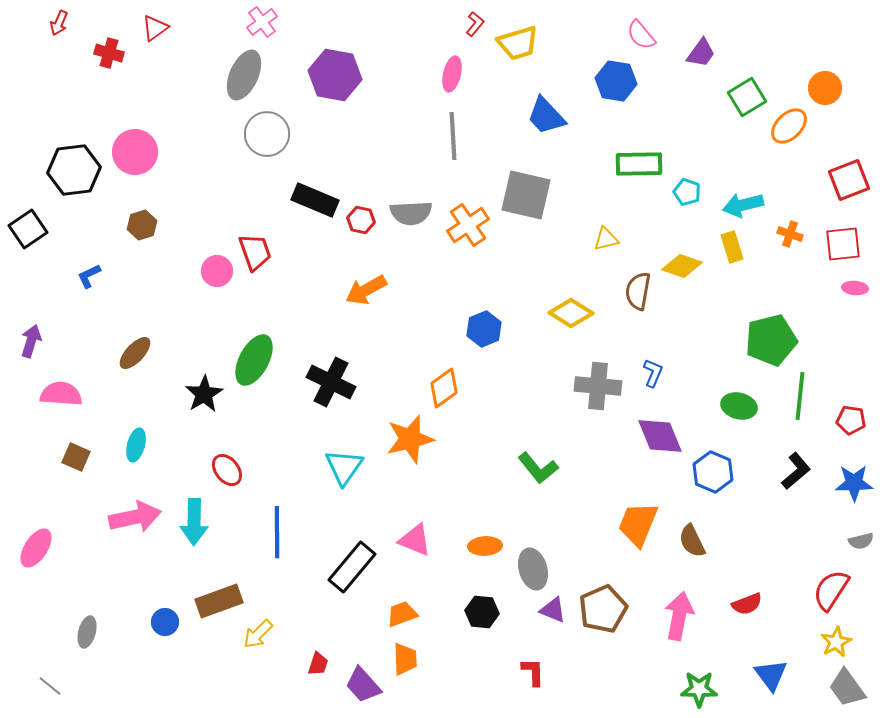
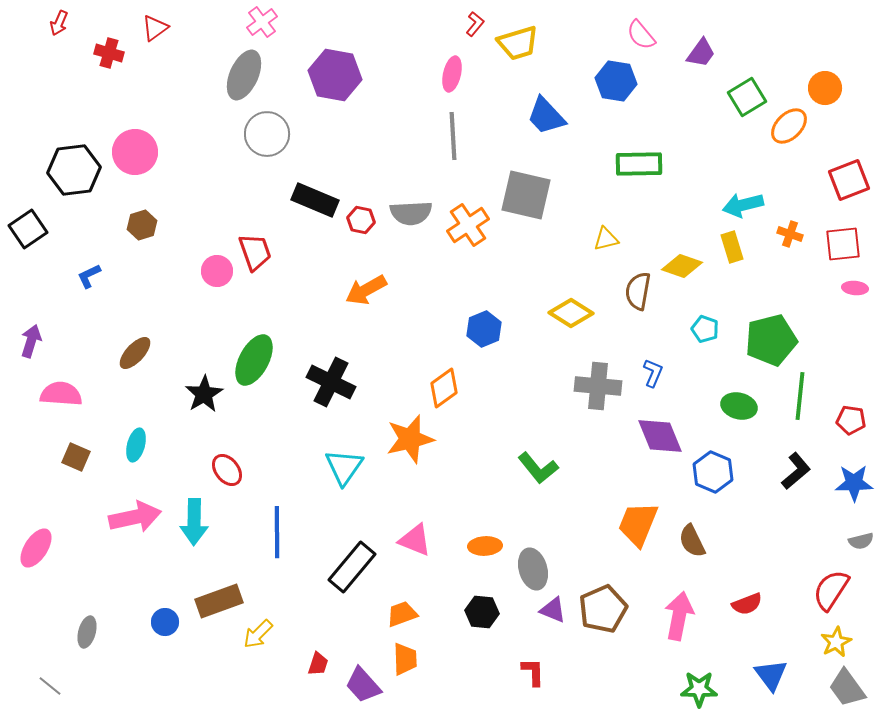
cyan pentagon at (687, 192): moved 18 px right, 137 px down
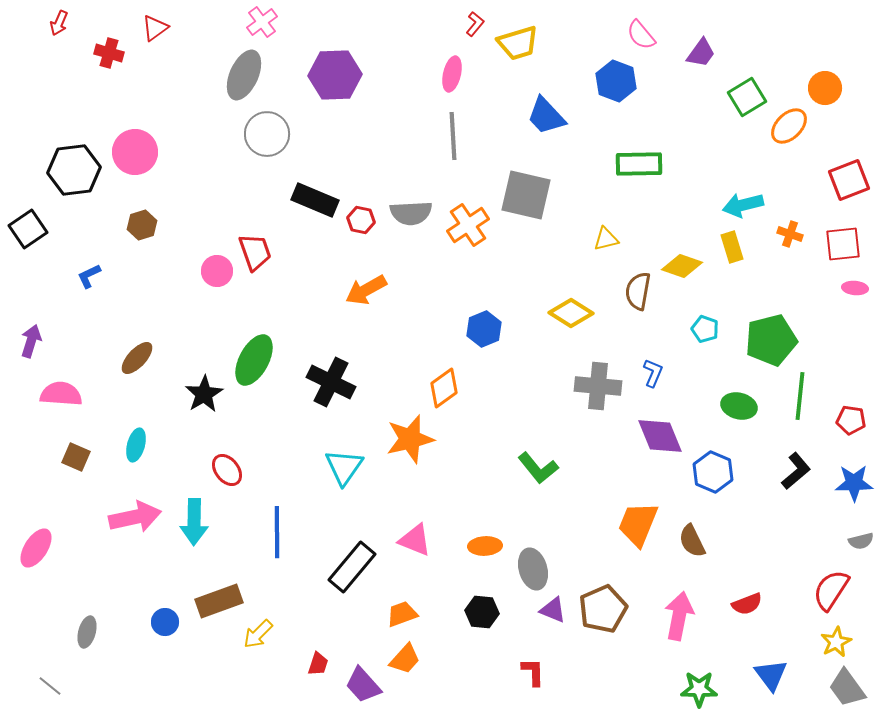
purple hexagon at (335, 75): rotated 12 degrees counterclockwise
blue hexagon at (616, 81): rotated 12 degrees clockwise
brown ellipse at (135, 353): moved 2 px right, 5 px down
orange trapezoid at (405, 659): rotated 44 degrees clockwise
